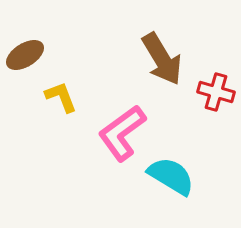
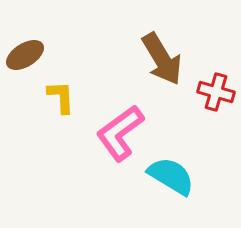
yellow L-shape: rotated 18 degrees clockwise
pink L-shape: moved 2 px left
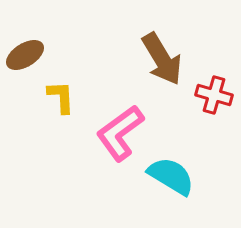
red cross: moved 2 px left, 3 px down
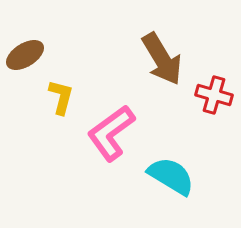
yellow L-shape: rotated 18 degrees clockwise
pink L-shape: moved 9 px left
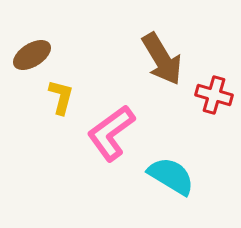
brown ellipse: moved 7 px right
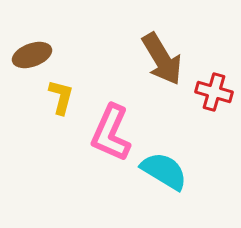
brown ellipse: rotated 12 degrees clockwise
red cross: moved 3 px up
pink L-shape: rotated 30 degrees counterclockwise
cyan semicircle: moved 7 px left, 5 px up
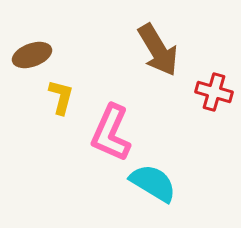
brown arrow: moved 4 px left, 9 px up
cyan semicircle: moved 11 px left, 12 px down
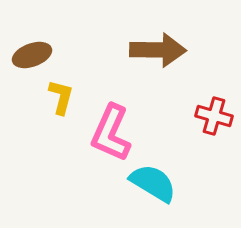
brown arrow: rotated 58 degrees counterclockwise
red cross: moved 24 px down
